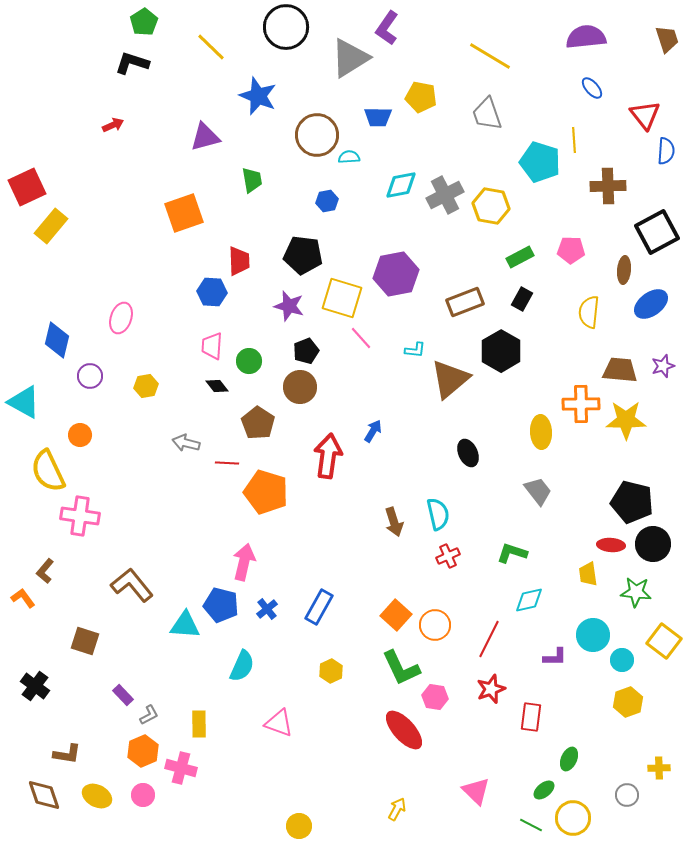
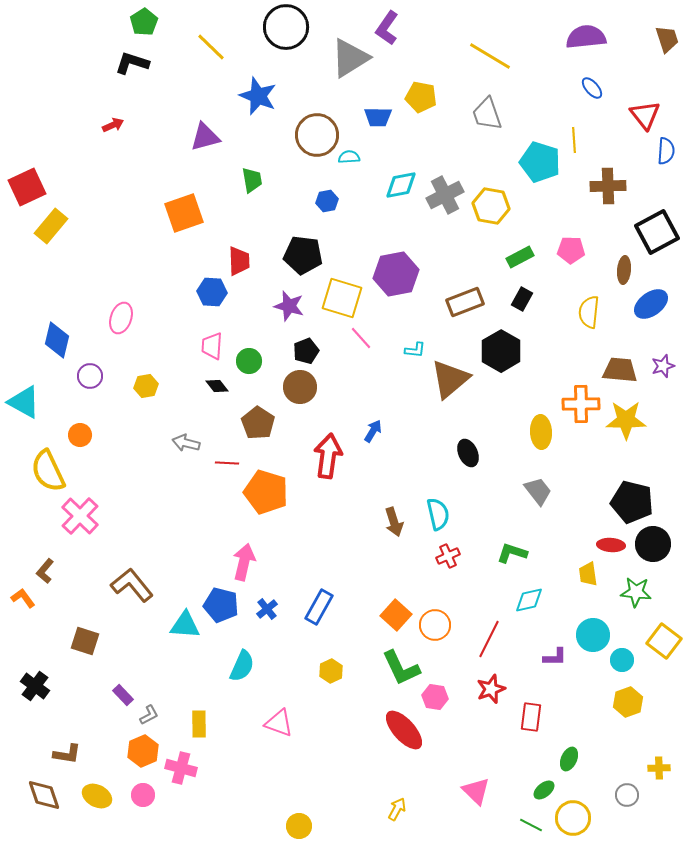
pink cross at (80, 516): rotated 36 degrees clockwise
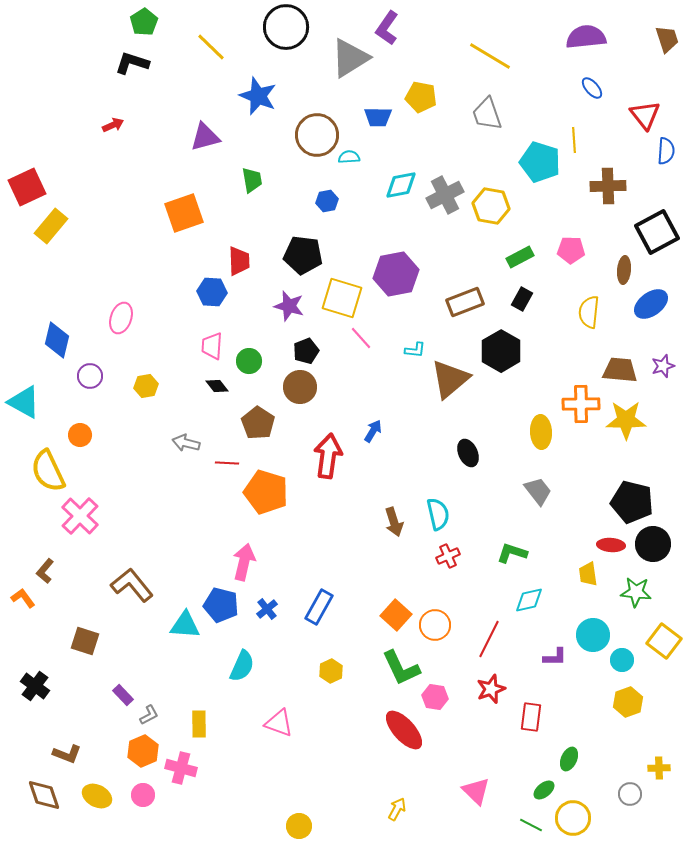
brown L-shape at (67, 754): rotated 12 degrees clockwise
gray circle at (627, 795): moved 3 px right, 1 px up
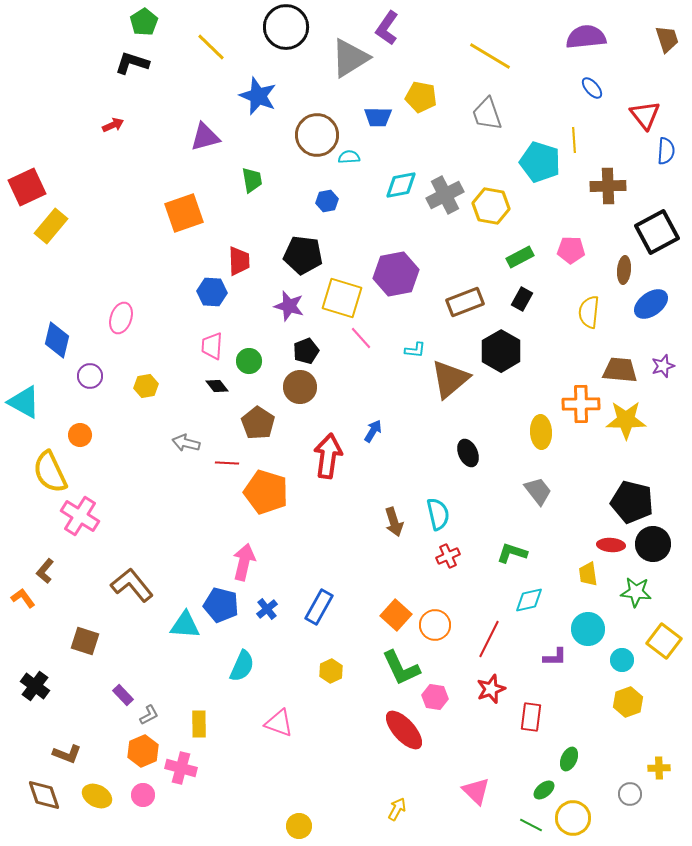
yellow semicircle at (48, 471): moved 2 px right, 1 px down
pink cross at (80, 516): rotated 12 degrees counterclockwise
cyan circle at (593, 635): moved 5 px left, 6 px up
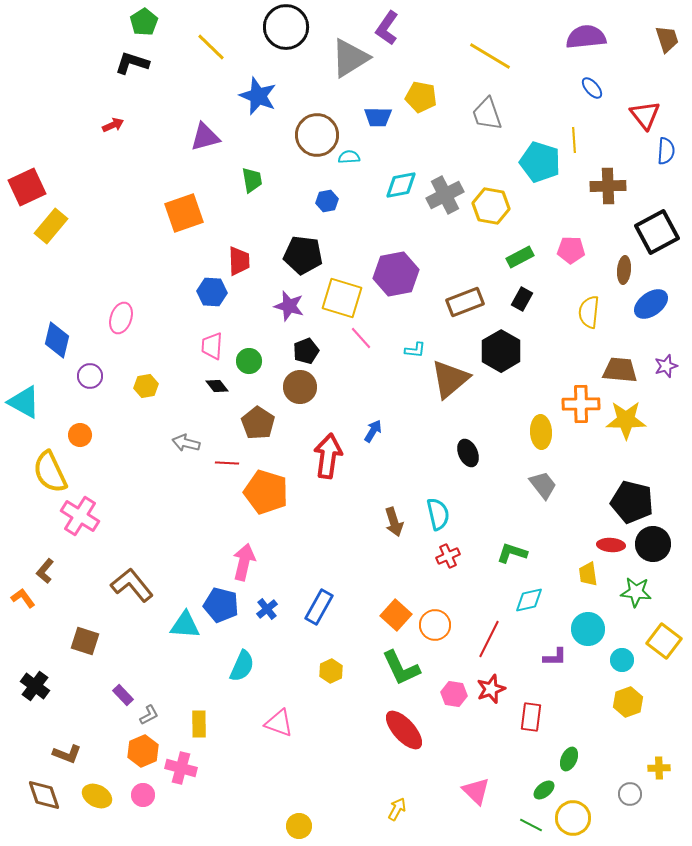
purple star at (663, 366): moved 3 px right
gray trapezoid at (538, 491): moved 5 px right, 6 px up
pink hexagon at (435, 697): moved 19 px right, 3 px up
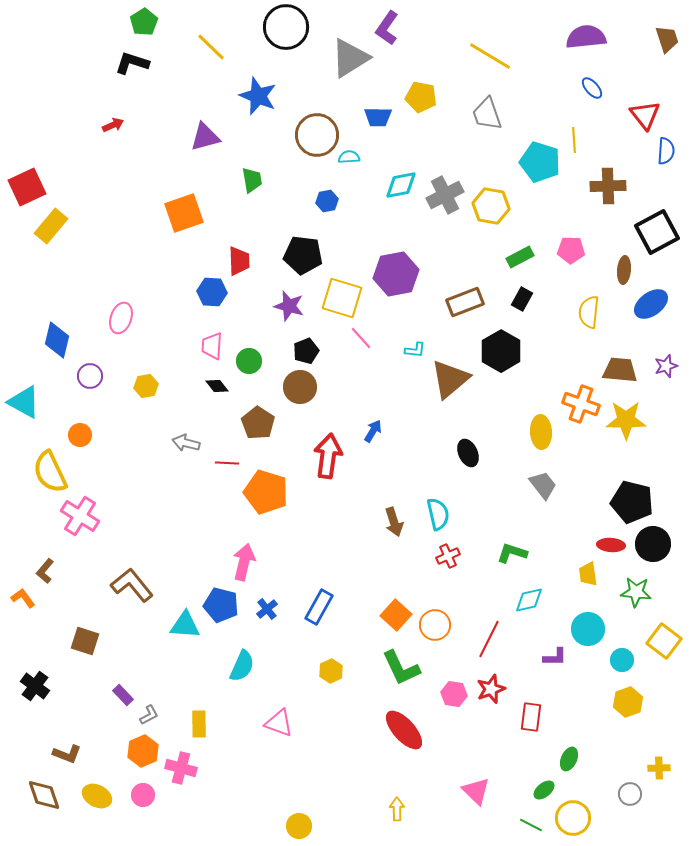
orange cross at (581, 404): rotated 21 degrees clockwise
yellow arrow at (397, 809): rotated 30 degrees counterclockwise
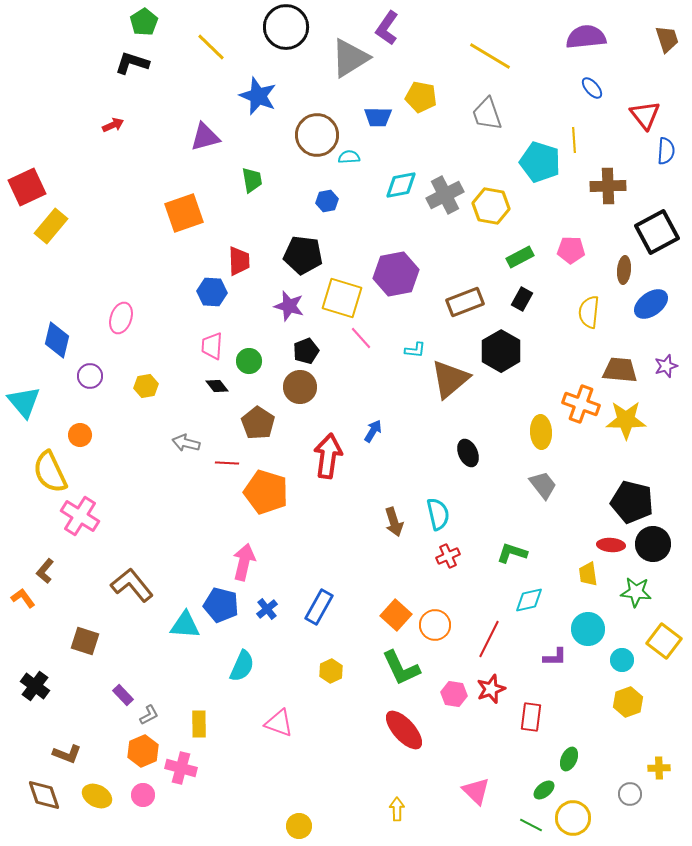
cyan triangle at (24, 402): rotated 21 degrees clockwise
